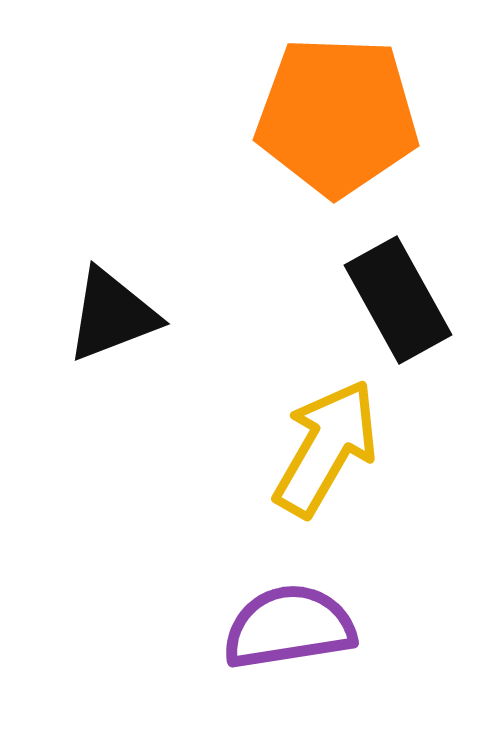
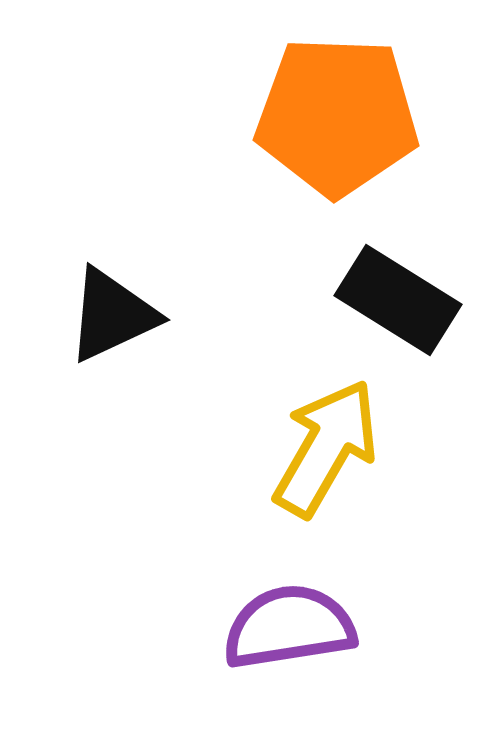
black rectangle: rotated 29 degrees counterclockwise
black triangle: rotated 4 degrees counterclockwise
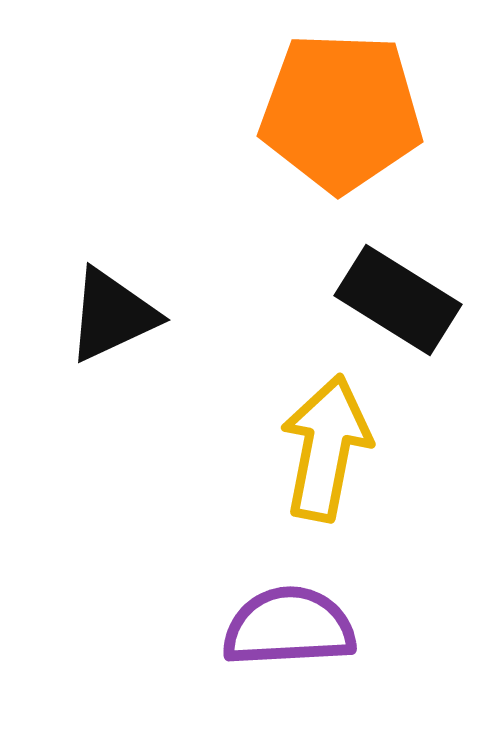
orange pentagon: moved 4 px right, 4 px up
yellow arrow: rotated 19 degrees counterclockwise
purple semicircle: rotated 6 degrees clockwise
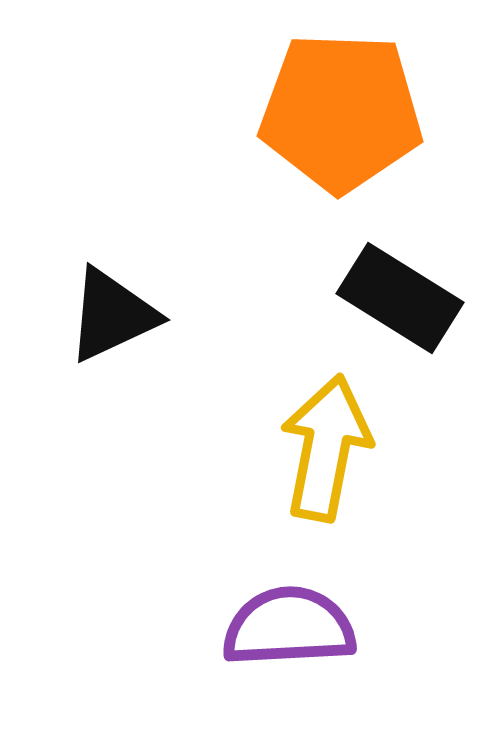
black rectangle: moved 2 px right, 2 px up
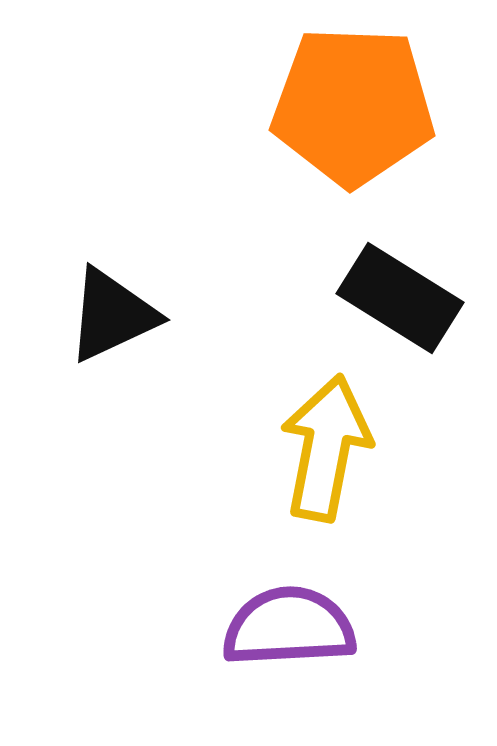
orange pentagon: moved 12 px right, 6 px up
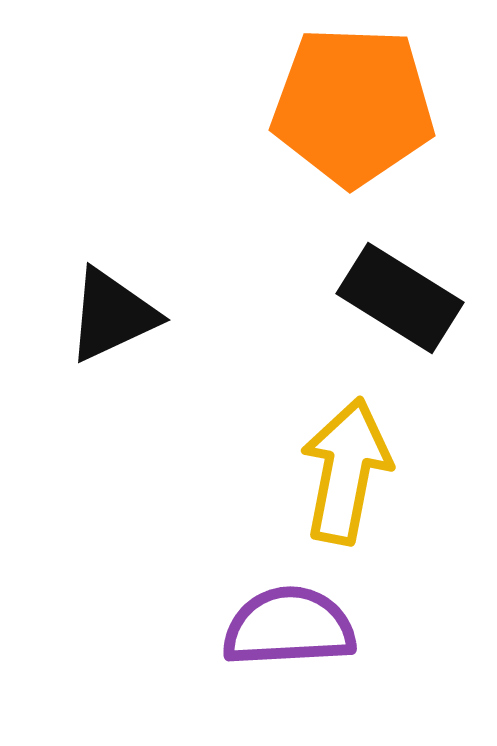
yellow arrow: moved 20 px right, 23 px down
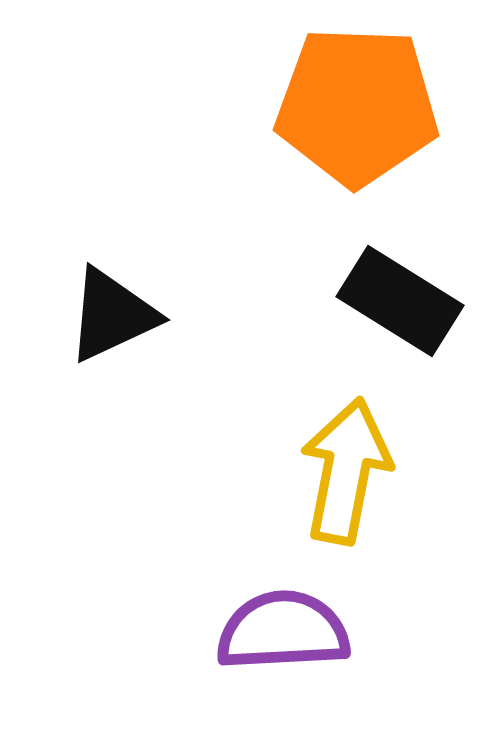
orange pentagon: moved 4 px right
black rectangle: moved 3 px down
purple semicircle: moved 6 px left, 4 px down
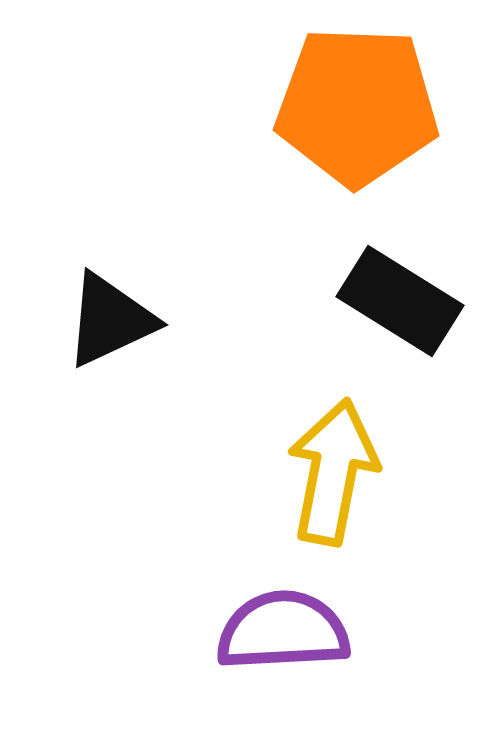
black triangle: moved 2 px left, 5 px down
yellow arrow: moved 13 px left, 1 px down
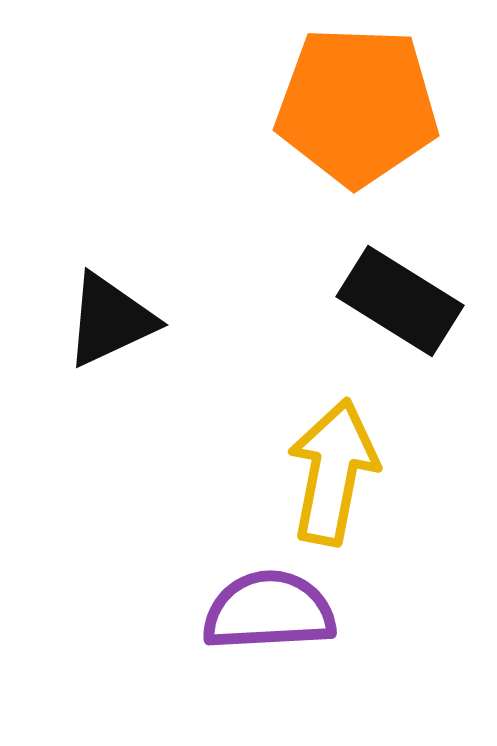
purple semicircle: moved 14 px left, 20 px up
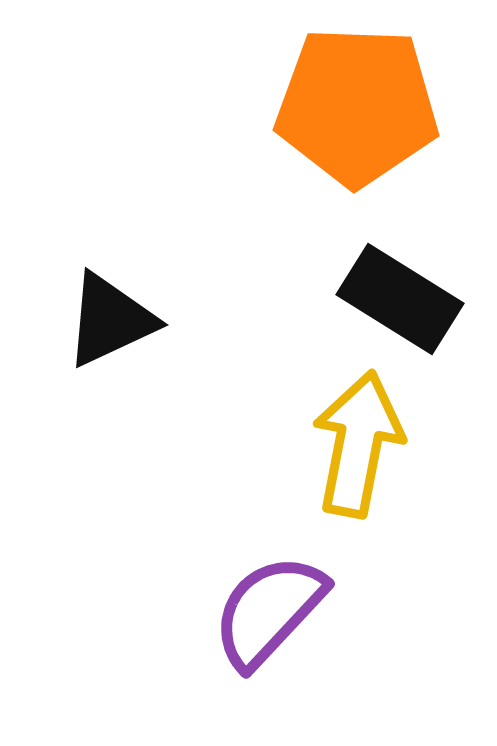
black rectangle: moved 2 px up
yellow arrow: moved 25 px right, 28 px up
purple semicircle: rotated 44 degrees counterclockwise
